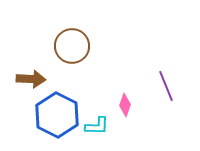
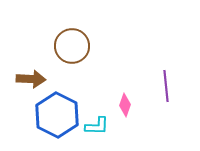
purple line: rotated 16 degrees clockwise
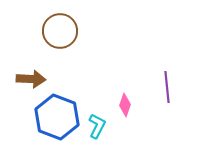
brown circle: moved 12 px left, 15 px up
purple line: moved 1 px right, 1 px down
blue hexagon: moved 2 px down; rotated 6 degrees counterclockwise
cyan L-shape: rotated 65 degrees counterclockwise
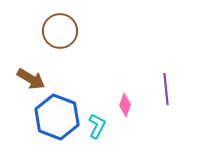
brown arrow: rotated 28 degrees clockwise
purple line: moved 1 px left, 2 px down
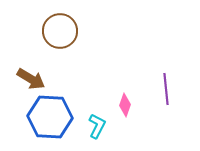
blue hexagon: moved 7 px left; rotated 18 degrees counterclockwise
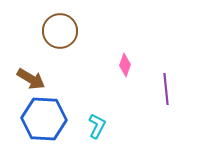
pink diamond: moved 40 px up
blue hexagon: moved 6 px left, 2 px down
